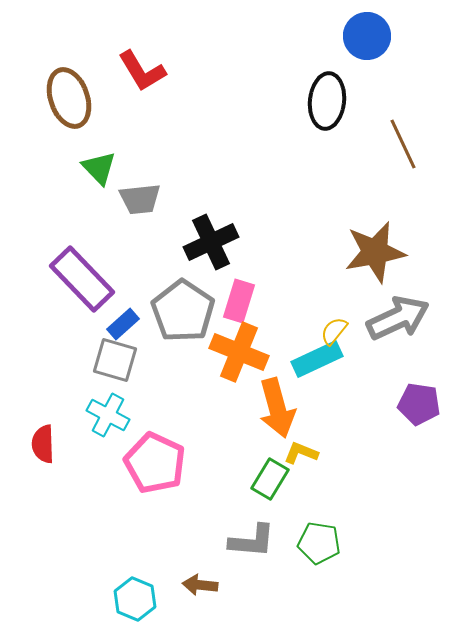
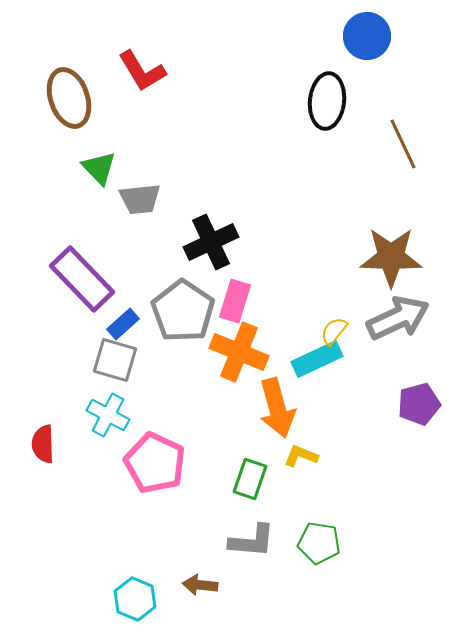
brown star: moved 16 px right, 5 px down; rotated 12 degrees clockwise
pink rectangle: moved 4 px left
purple pentagon: rotated 24 degrees counterclockwise
yellow L-shape: moved 3 px down
green rectangle: moved 20 px left; rotated 12 degrees counterclockwise
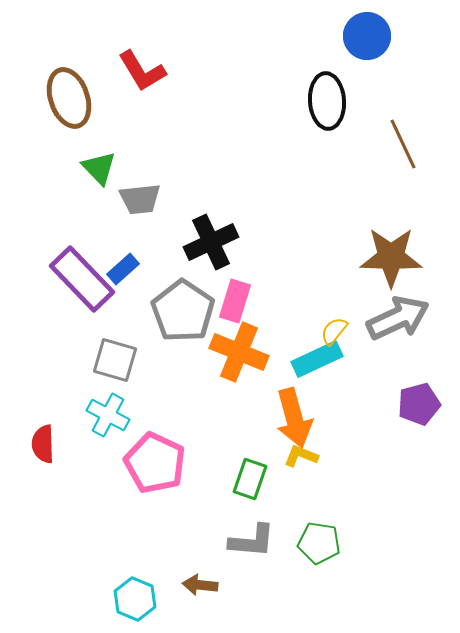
black ellipse: rotated 10 degrees counterclockwise
blue rectangle: moved 55 px up
orange arrow: moved 17 px right, 10 px down
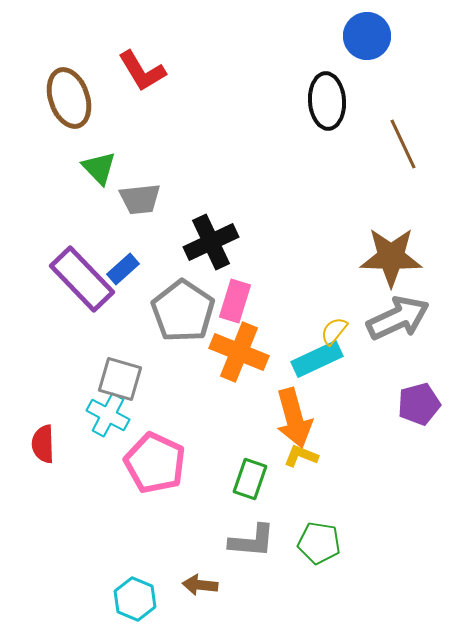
gray square: moved 5 px right, 19 px down
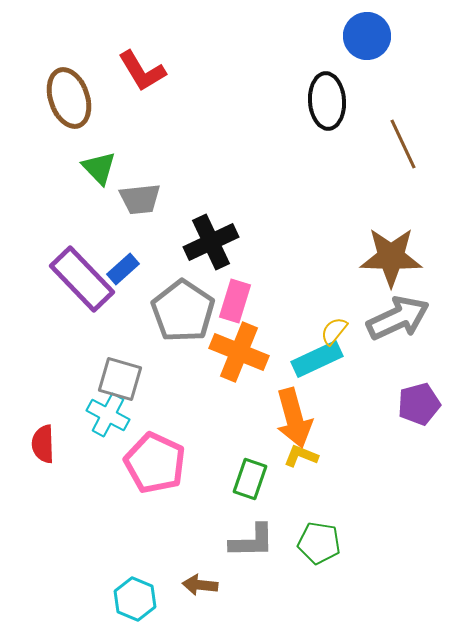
gray L-shape: rotated 6 degrees counterclockwise
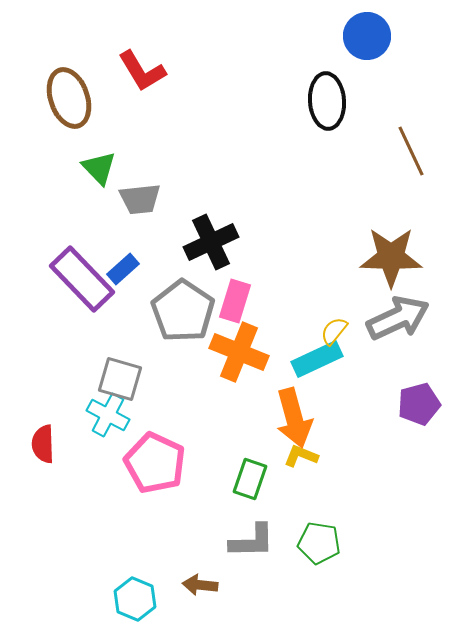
brown line: moved 8 px right, 7 px down
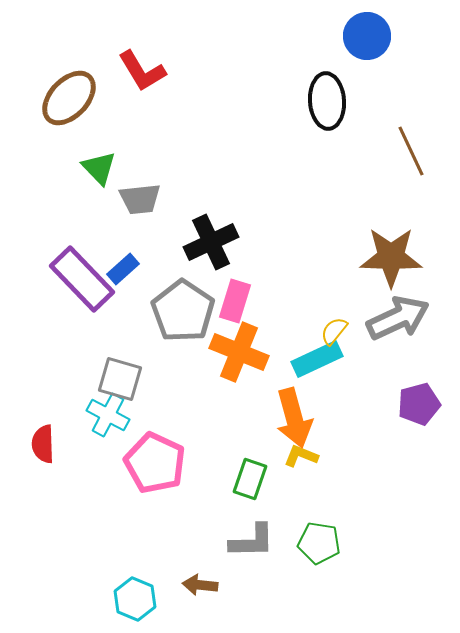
brown ellipse: rotated 62 degrees clockwise
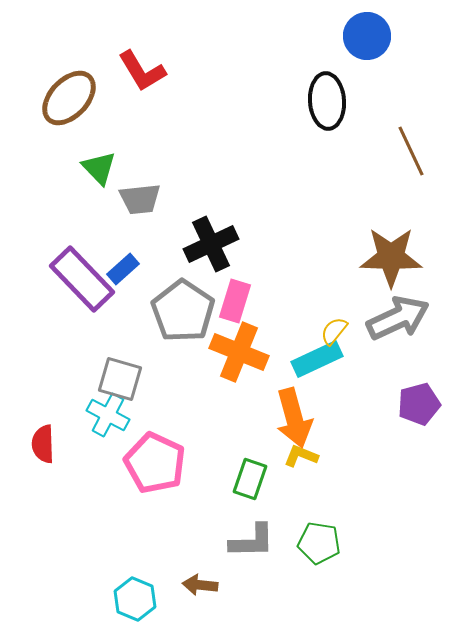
black cross: moved 2 px down
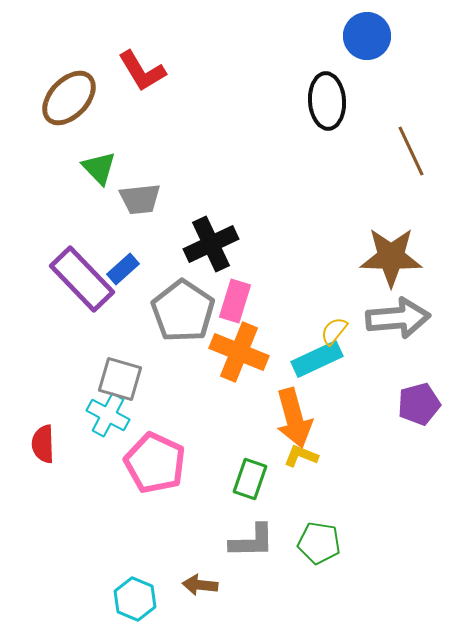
gray arrow: rotated 20 degrees clockwise
